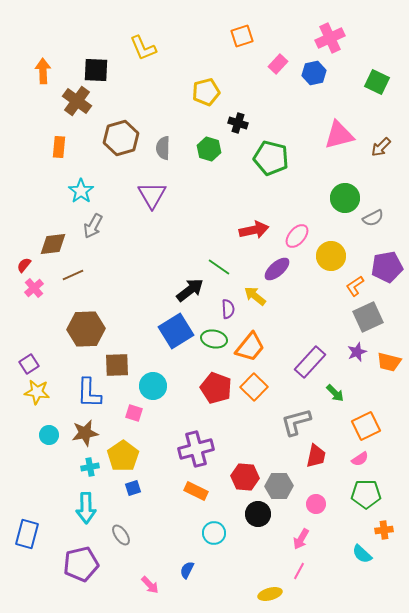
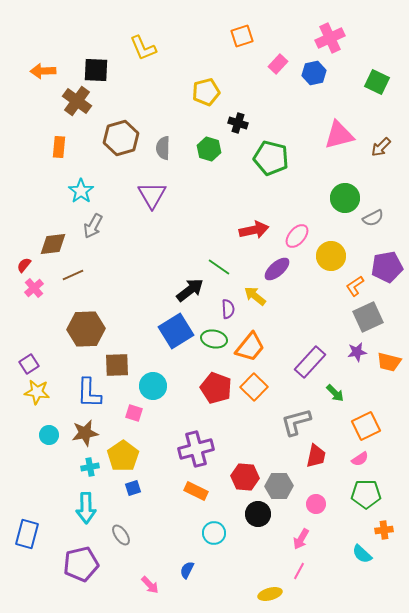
orange arrow at (43, 71): rotated 90 degrees counterclockwise
purple star at (357, 352): rotated 12 degrees clockwise
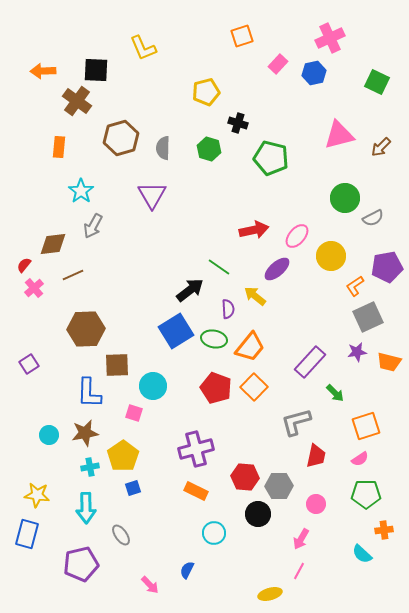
yellow star at (37, 392): moved 103 px down
orange square at (366, 426): rotated 8 degrees clockwise
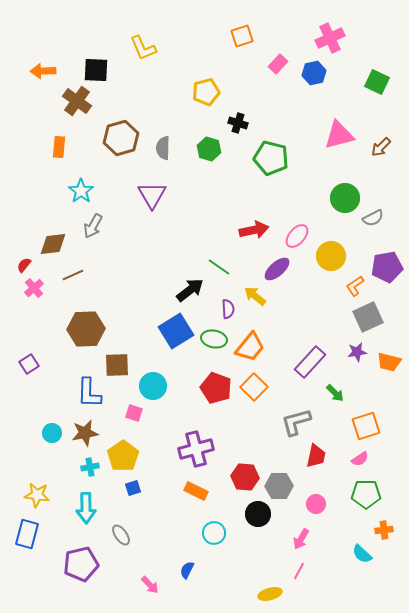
cyan circle at (49, 435): moved 3 px right, 2 px up
